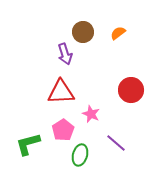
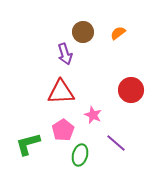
pink star: moved 2 px right, 1 px down
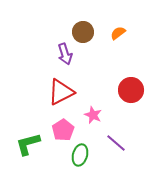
red triangle: rotated 24 degrees counterclockwise
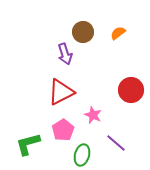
green ellipse: moved 2 px right
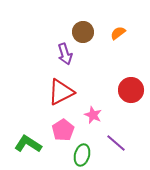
green L-shape: rotated 48 degrees clockwise
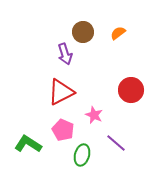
pink star: moved 1 px right
pink pentagon: rotated 15 degrees counterclockwise
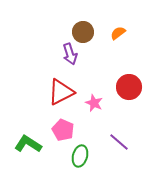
purple arrow: moved 5 px right
red circle: moved 2 px left, 3 px up
pink star: moved 12 px up
purple line: moved 3 px right, 1 px up
green ellipse: moved 2 px left, 1 px down
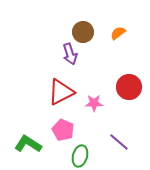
pink star: rotated 24 degrees counterclockwise
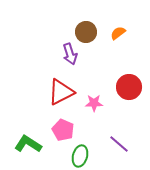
brown circle: moved 3 px right
purple line: moved 2 px down
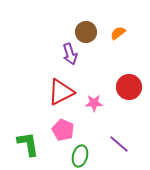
green L-shape: rotated 48 degrees clockwise
